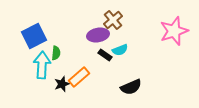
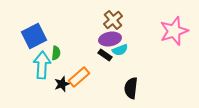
purple ellipse: moved 12 px right, 4 px down
black semicircle: moved 1 px down; rotated 120 degrees clockwise
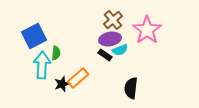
pink star: moved 27 px left, 1 px up; rotated 16 degrees counterclockwise
orange rectangle: moved 1 px left, 1 px down
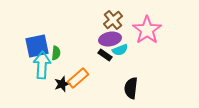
blue square: moved 3 px right, 10 px down; rotated 15 degrees clockwise
